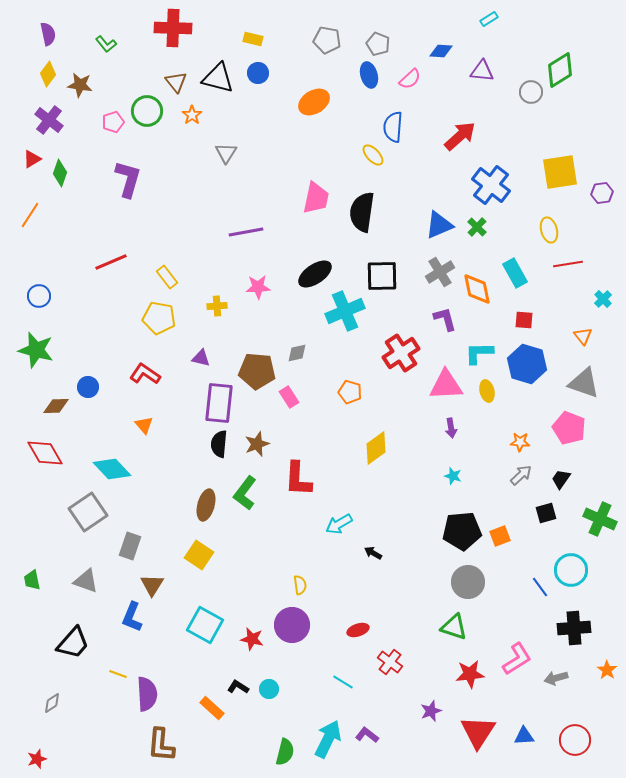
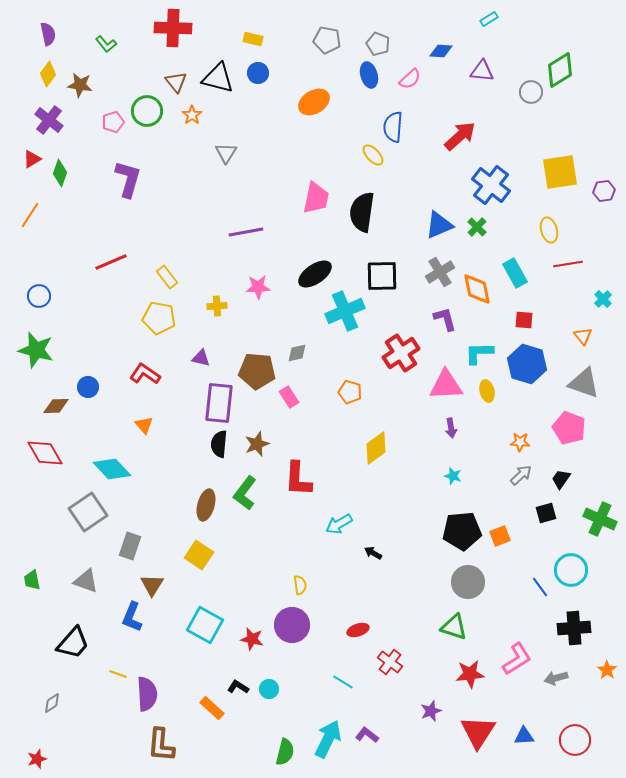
purple hexagon at (602, 193): moved 2 px right, 2 px up
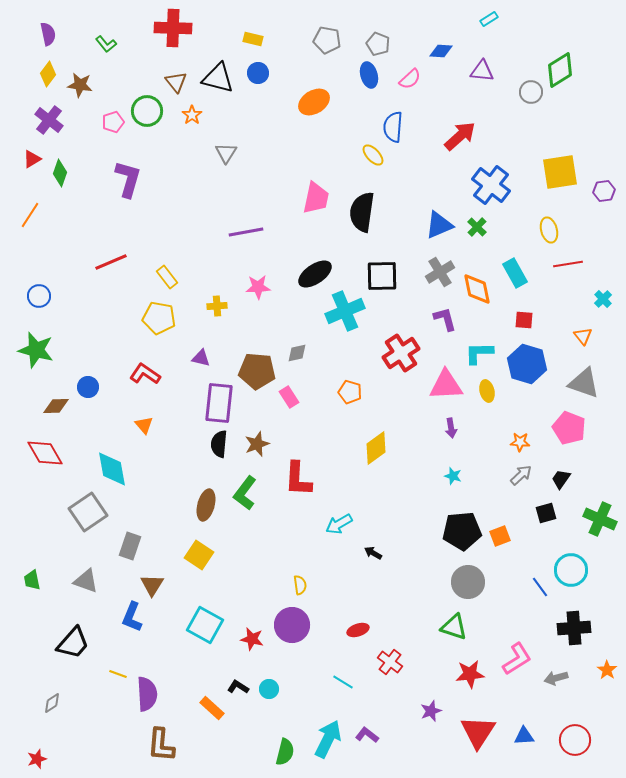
cyan diamond at (112, 469): rotated 33 degrees clockwise
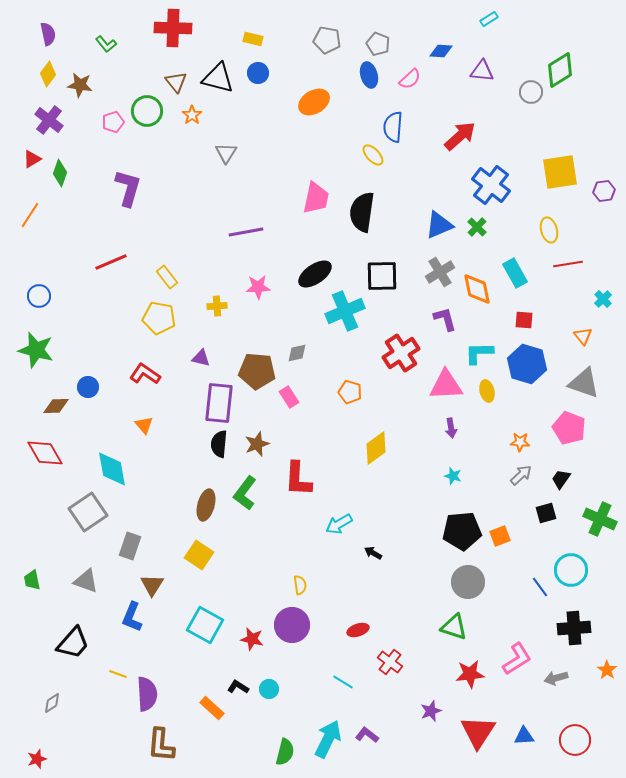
purple L-shape at (128, 179): moved 9 px down
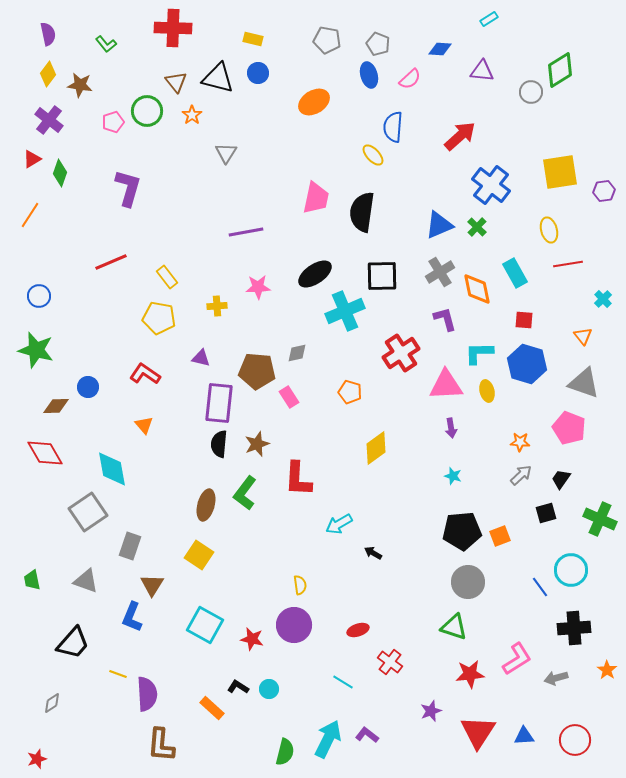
blue diamond at (441, 51): moved 1 px left, 2 px up
purple circle at (292, 625): moved 2 px right
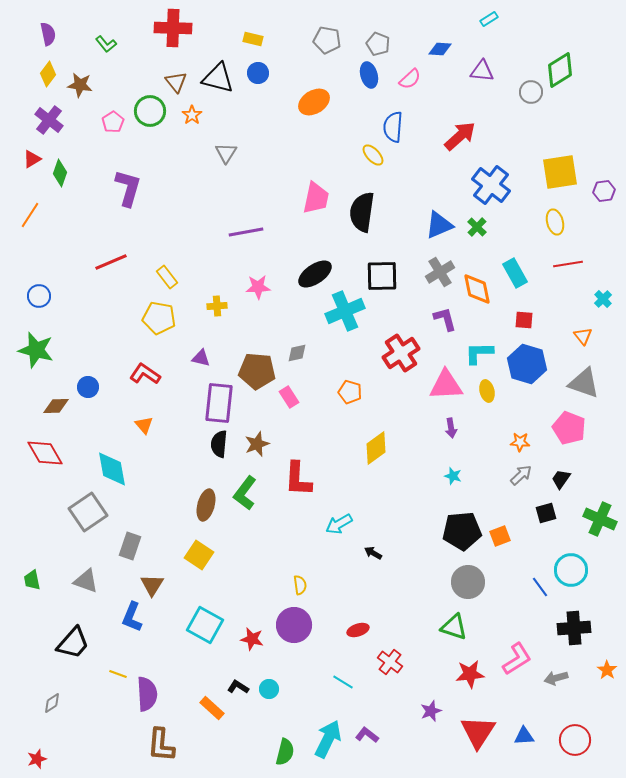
green circle at (147, 111): moved 3 px right
pink pentagon at (113, 122): rotated 15 degrees counterclockwise
yellow ellipse at (549, 230): moved 6 px right, 8 px up
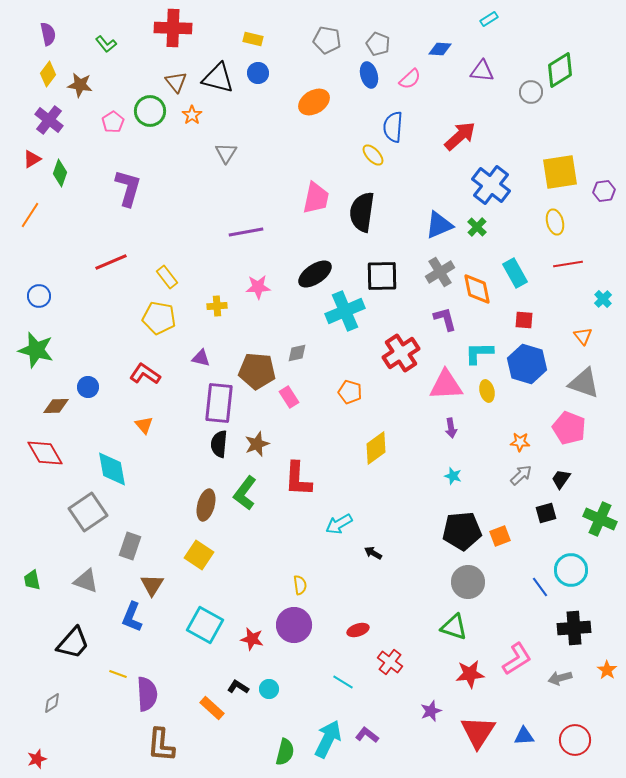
gray arrow at (556, 678): moved 4 px right
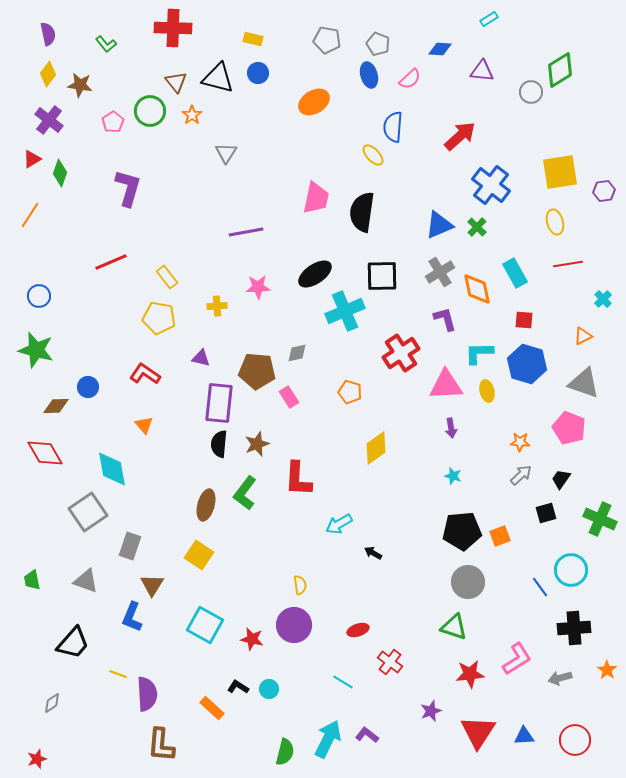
orange triangle at (583, 336): rotated 42 degrees clockwise
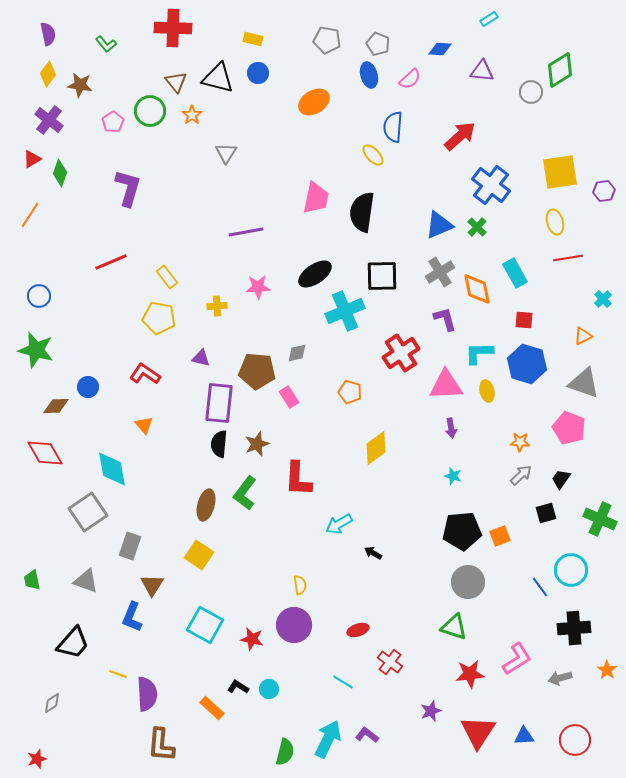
red line at (568, 264): moved 6 px up
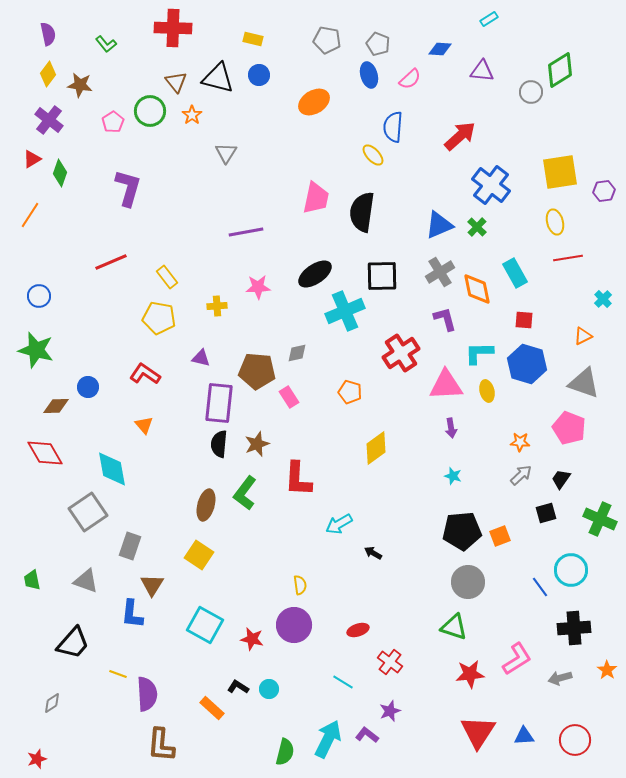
blue circle at (258, 73): moved 1 px right, 2 px down
blue L-shape at (132, 617): moved 3 px up; rotated 16 degrees counterclockwise
purple star at (431, 711): moved 41 px left
